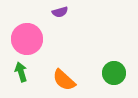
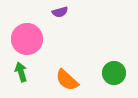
orange semicircle: moved 3 px right
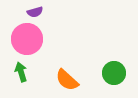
purple semicircle: moved 25 px left
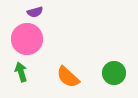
orange semicircle: moved 1 px right, 3 px up
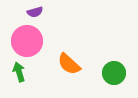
pink circle: moved 2 px down
green arrow: moved 2 px left
orange semicircle: moved 1 px right, 13 px up
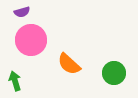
purple semicircle: moved 13 px left
pink circle: moved 4 px right, 1 px up
green arrow: moved 4 px left, 9 px down
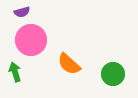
green circle: moved 1 px left, 1 px down
green arrow: moved 9 px up
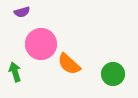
pink circle: moved 10 px right, 4 px down
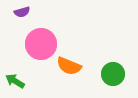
orange semicircle: moved 2 px down; rotated 20 degrees counterclockwise
green arrow: moved 9 px down; rotated 42 degrees counterclockwise
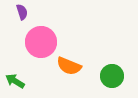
purple semicircle: rotated 91 degrees counterclockwise
pink circle: moved 2 px up
green circle: moved 1 px left, 2 px down
